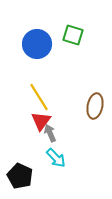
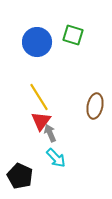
blue circle: moved 2 px up
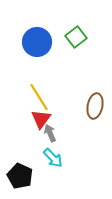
green square: moved 3 px right, 2 px down; rotated 35 degrees clockwise
red triangle: moved 2 px up
cyan arrow: moved 3 px left
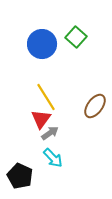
green square: rotated 10 degrees counterclockwise
blue circle: moved 5 px right, 2 px down
yellow line: moved 7 px right
brown ellipse: rotated 25 degrees clockwise
gray arrow: rotated 78 degrees clockwise
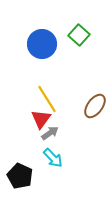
green square: moved 3 px right, 2 px up
yellow line: moved 1 px right, 2 px down
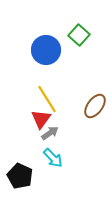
blue circle: moved 4 px right, 6 px down
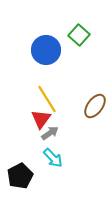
black pentagon: rotated 20 degrees clockwise
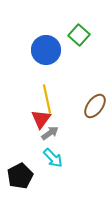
yellow line: rotated 20 degrees clockwise
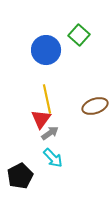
brown ellipse: rotated 35 degrees clockwise
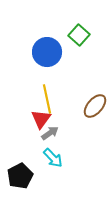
blue circle: moved 1 px right, 2 px down
brown ellipse: rotated 30 degrees counterclockwise
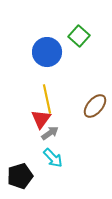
green square: moved 1 px down
black pentagon: rotated 10 degrees clockwise
